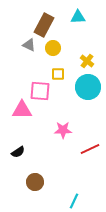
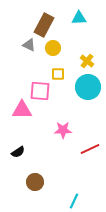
cyan triangle: moved 1 px right, 1 px down
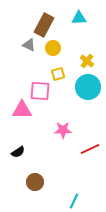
yellow square: rotated 16 degrees counterclockwise
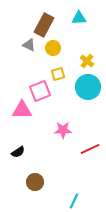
pink square: rotated 25 degrees counterclockwise
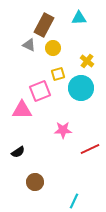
cyan circle: moved 7 px left, 1 px down
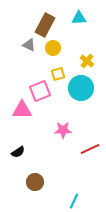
brown rectangle: moved 1 px right
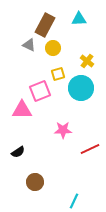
cyan triangle: moved 1 px down
